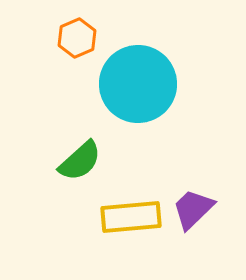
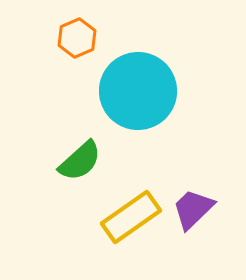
cyan circle: moved 7 px down
yellow rectangle: rotated 30 degrees counterclockwise
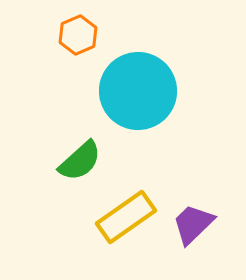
orange hexagon: moved 1 px right, 3 px up
purple trapezoid: moved 15 px down
yellow rectangle: moved 5 px left
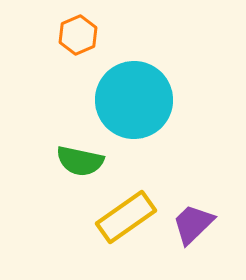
cyan circle: moved 4 px left, 9 px down
green semicircle: rotated 54 degrees clockwise
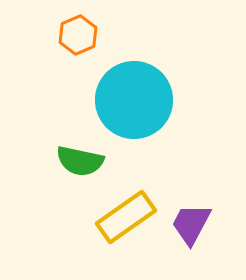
purple trapezoid: moved 2 px left; rotated 18 degrees counterclockwise
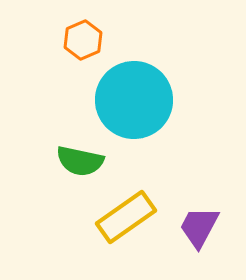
orange hexagon: moved 5 px right, 5 px down
purple trapezoid: moved 8 px right, 3 px down
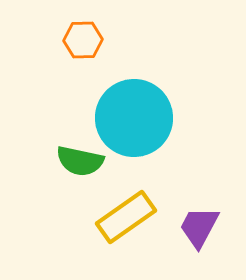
orange hexagon: rotated 21 degrees clockwise
cyan circle: moved 18 px down
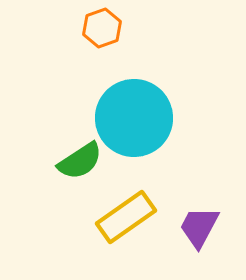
orange hexagon: moved 19 px right, 12 px up; rotated 18 degrees counterclockwise
green semicircle: rotated 45 degrees counterclockwise
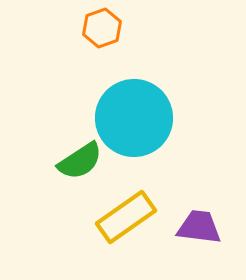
purple trapezoid: rotated 69 degrees clockwise
